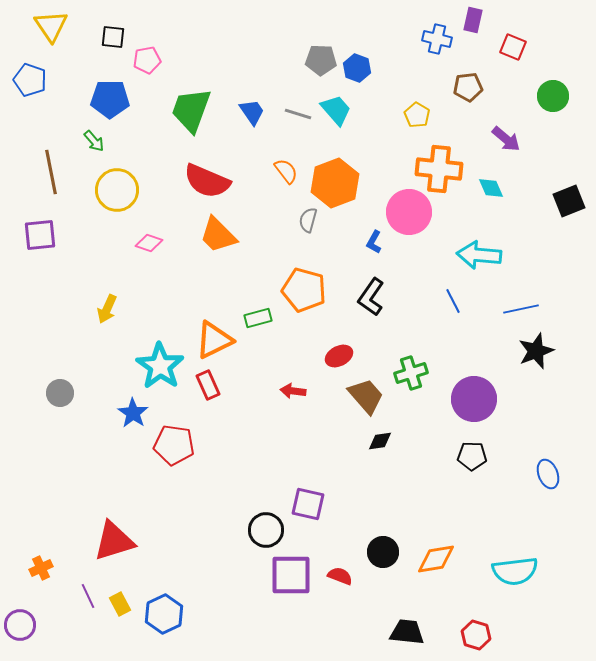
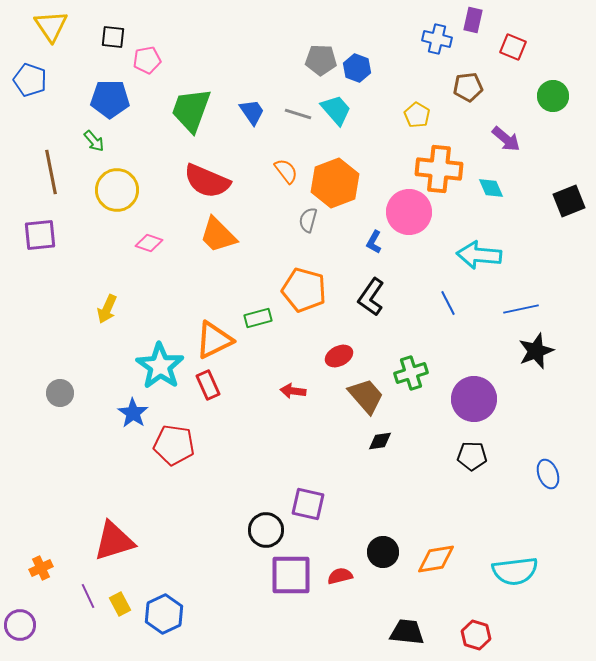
blue line at (453, 301): moved 5 px left, 2 px down
red semicircle at (340, 576): rotated 35 degrees counterclockwise
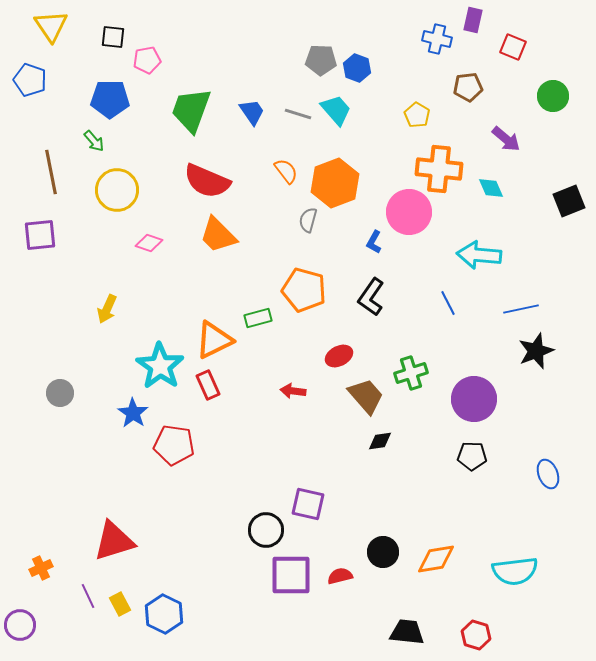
blue hexagon at (164, 614): rotated 9 degrees counterclockwise
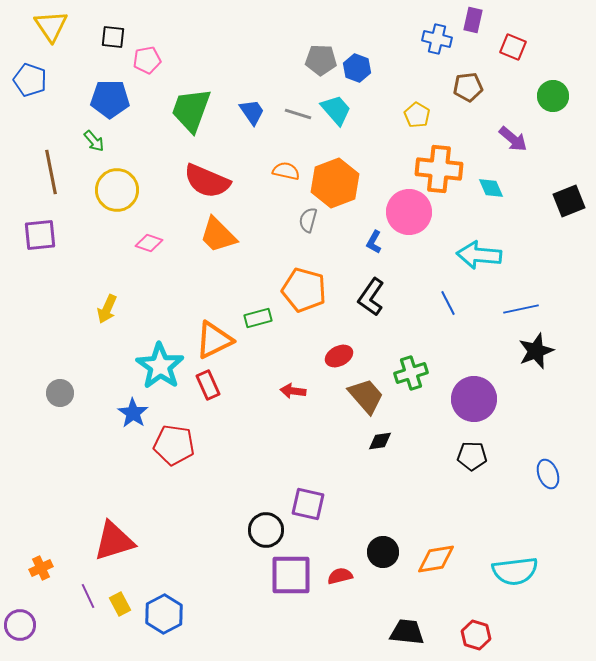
purple arrow at (506, 139): moved 7 px right
orange semicircle at (286, 171): rotated 40 degrees counterclockwise
blue hexagon at (164, 614): rotated 6 degrees clockwise
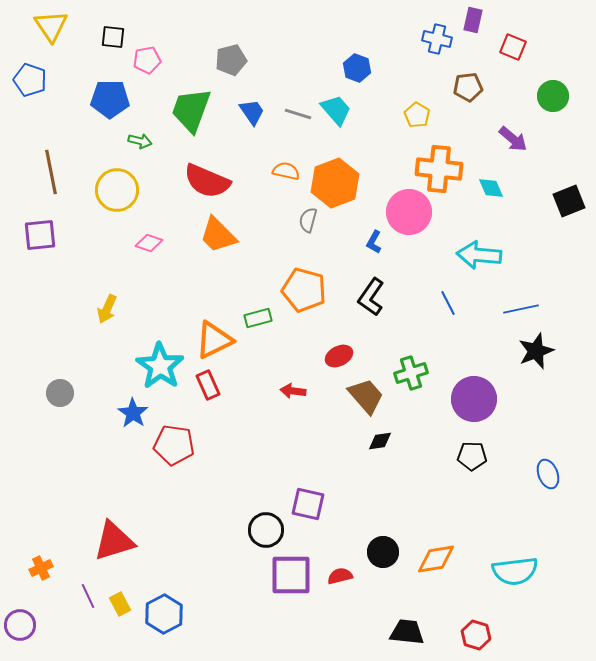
gray pentagon at (321, 60): moved 90 px left; rotated 16 degrees counterclockwise
green arrow at (94, 141): moved 46 px right; rotated 35 degrees counterclockwise
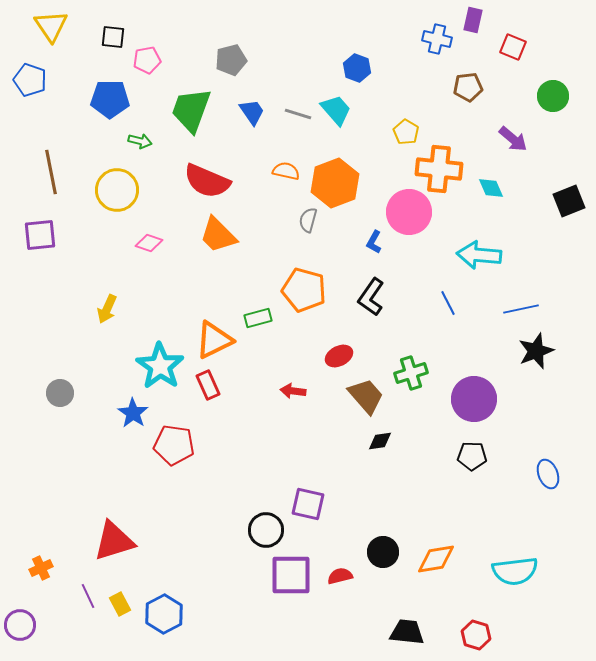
yellow pentagon at (417, 115): moved 11 px left, 17 px down
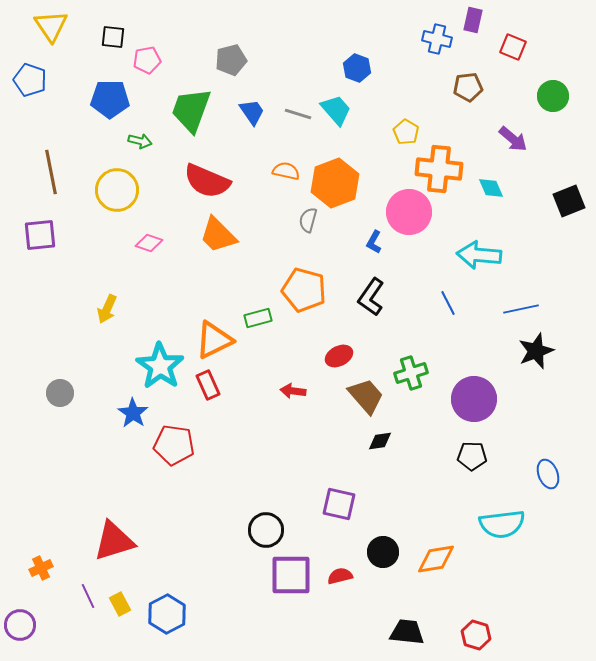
purple square at (308, 504): moved 31 px right
cyan semicircle at (515, 571): moved 13 px left, 47 px up
blue hexagon at (164, 614): moved 3 px right
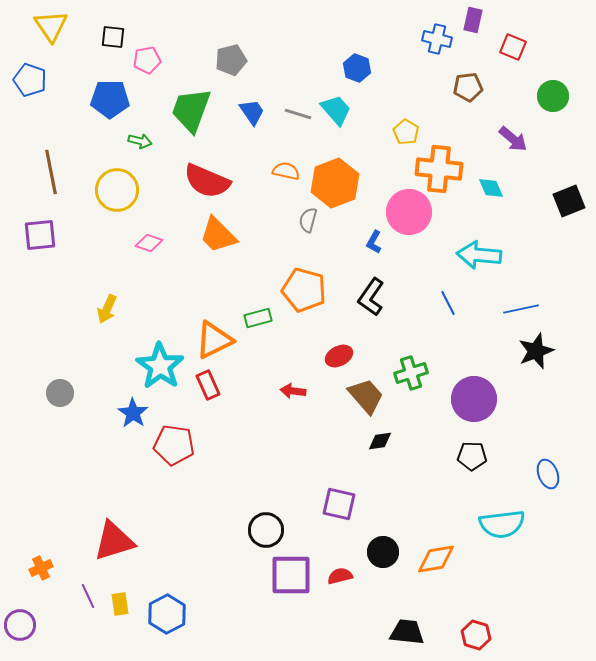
yellow rectangle at (120, 604): rotated 20 degrees clockwise
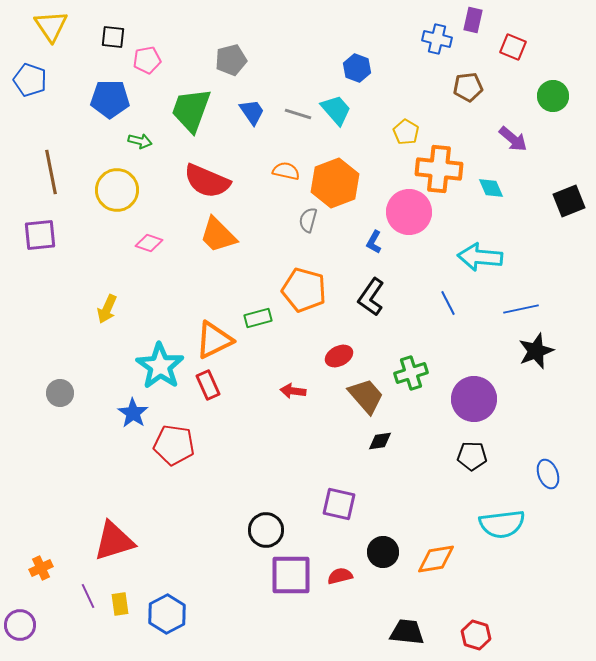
cyan arrow at (479, 255): moved 1 px right, 2 px down
